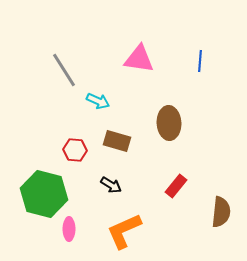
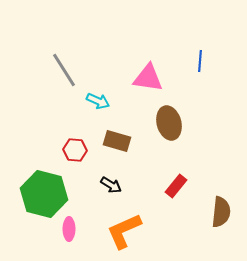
pink triangle: moved 9 px right, 19 px down
brown ellipse: rotated 12 degrees counterclockwise
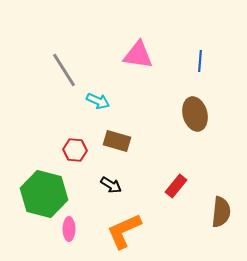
pink triangle: moved 10 px left, 23 px up
brown ellipse: moved 26 px right, 9 px up
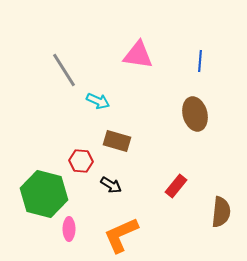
red hexagon: moved 6 px right, 11 px down
orange L-shape: moved 3 px left, 4 px down
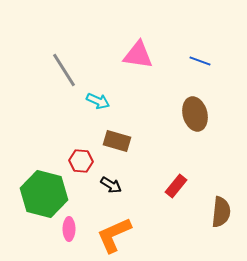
blue line: rotated 75 degrees counterclockwise
orange L-shape: moved 7 px left
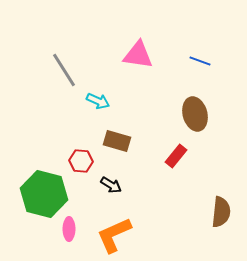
red rectangle: moved 30 px up
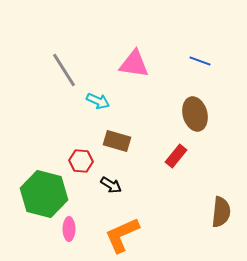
pink triangle: moved 4 px left, 9 px down
orange L-shape: moved 8 px right
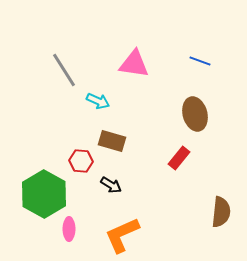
brown rectangle: moved 5 px left
red rectangle: moved 3 px right, 2 px down
green hexagon: rotated 15 degrees clockwise
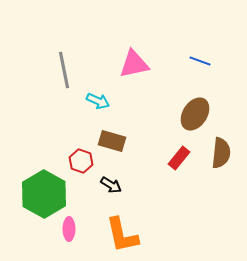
pink triangle: rotated 20 degrees counterclockwise
gray line: rotated 21 degrees clockwise
brown ellipse: rotated 48 degrees clockwise
red hexagon: rotated 15 degrees clockwise
brown semicircle: moved 59 px up
orange L-shape: rotated 78 degrees counterclockwise
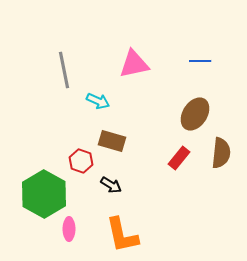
blue line: rotated 20 degrees counterclockwise
